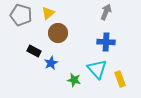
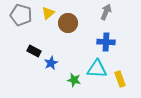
brown circle: moved 10 px right, 10 px up
cyan triangle: rotated 45 degrees counterclockwise
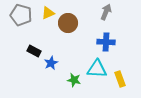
yellow triangle: rotated 16 degrees clockwise
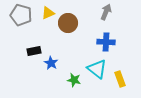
black rectangle: rotated 40 degrees counterclockwise
blue star: rotated 16 degrees counterclockwise
cyan triangle: rotated 35 degrees clockwise
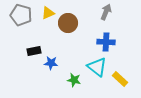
blue star: rotated 24 degrees counterclockwise
cyan triangle: moved 2 px up
yellow rectangle: rotated 28 degrees counterclockwise
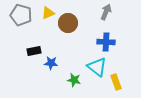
yellow rectangle: moved 4 px left, 3 px down; rotated 28 degrees clockwise
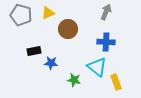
brown circle: moved 6 px down
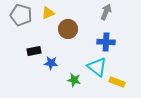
yellow rectangle: moved 1 px right; rotated 49 degrees counterclockwise
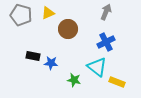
blue cross: rotated 30 degrees counterclockwise
black rectangle: moved 1 px left, 5 px down; rotated 24 degrees clockwise
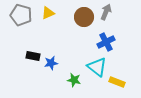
brown circle: moved 16 px right, 12 px up
blue star: rotated 16 degrees counterclockwise
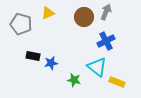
gray pentagon: moved 9 px down
blue cross: moved 1 px up
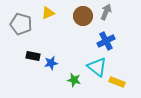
brown circle: moved 1 px left, 1 px up
